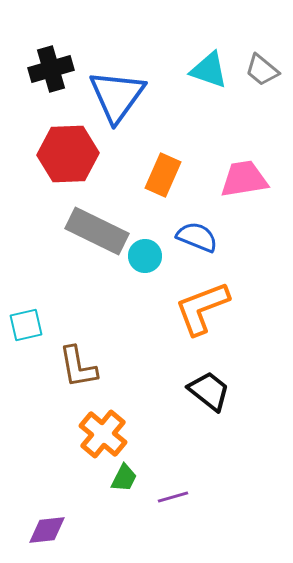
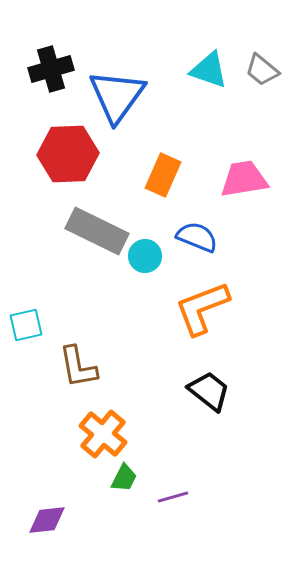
purple diamond: moved 10 px up
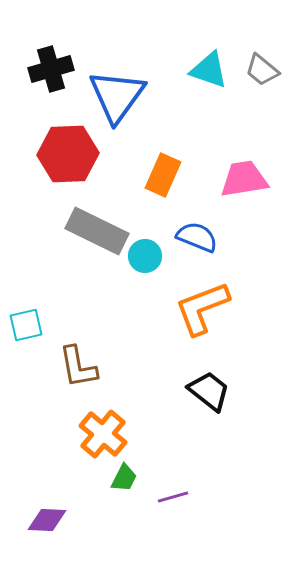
purple diamond: rotated 9 degrees clockwise
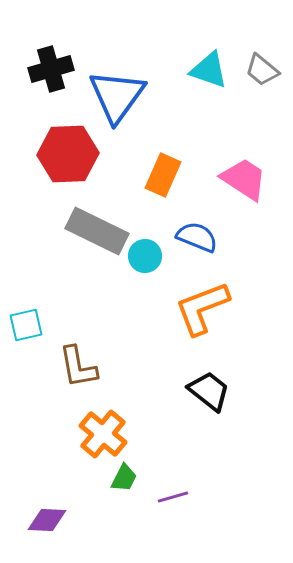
pink trapezoid: rotated 42 degrees clockwise
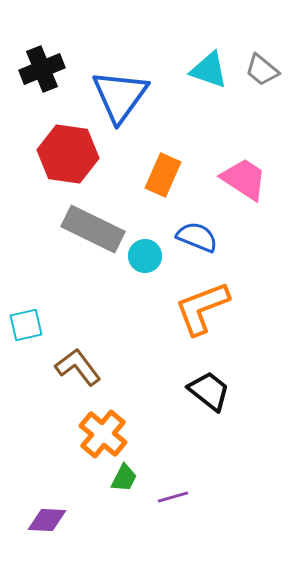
black cross: moved 9 px left; rotated 6 degrees counterclockwise
blue triangle: moved 3 px right
red hexagon: rotated 10 degrees clockwise
gray rectangle: moved 4 px left, 2 px up
brown L-shape: rotated 153 degrees clockwise
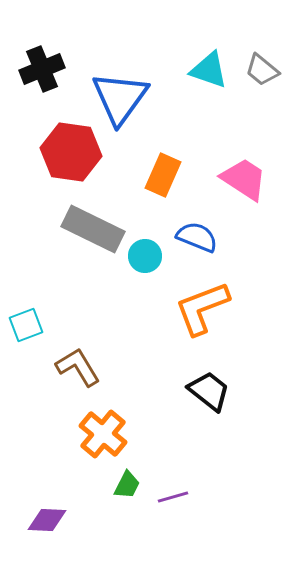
blue triangle: moved 2 px down
red hexagon: moved 3 px right, 2 px up
cyan square: rotated 8 degrees counterclockwise
brown L-shape: rotated 6 degrees clockwise
green trapezoid: moved 3 px right, 7 px down
